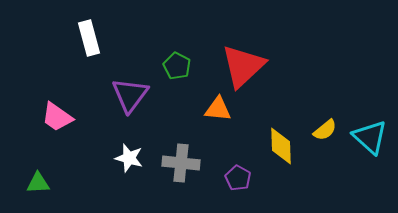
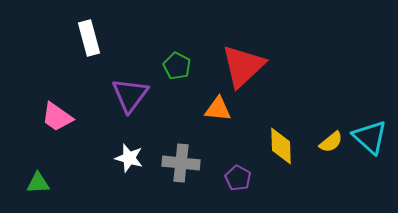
yellow semicircle: moved 6 px right, 12 px down
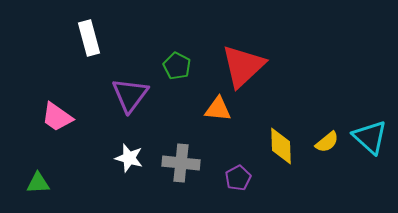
yellow semicircle: moved 4 px left
purple pentagon: rotated 15 degrees clockwise
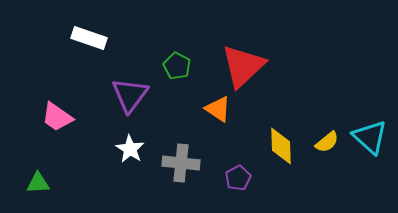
white rectangle: rotated 56 degrees counterclockwise
orange triangle: rotated 28 degrees clockwise
white star: moved 1 px right, 9 px up; rotated 16 degrees clockwise
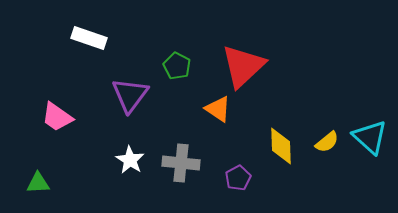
white star: moved 11 px down
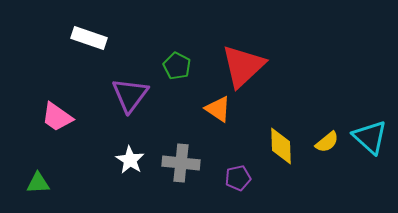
purple pentagon: rotated 15 degrees clockwise
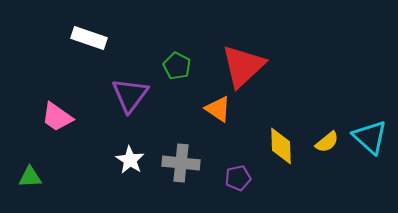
green triangle: moved 8 px left, 6 px up
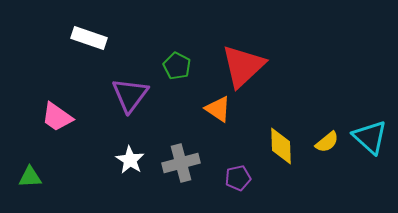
gray cross: rotated 21 degrees counterclockwise
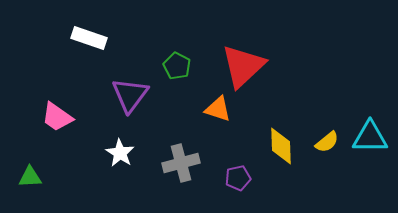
orange triangle: rotated 16 degrees counterclockwise
cyan triangle: rotated 42 degrees counterclockwise
white star: moved 10 px left, 7 px up
